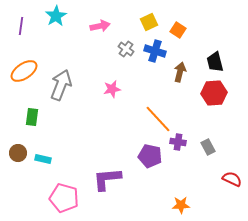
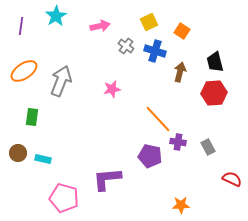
orange square: moved 4 px right, 1 px down
gray cross: moved 3 px up
gray arrow: moved 4 px up
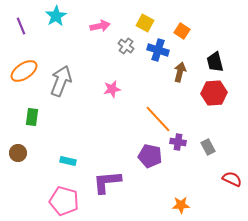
yellow square: moved 4 px left, 1 px down; rotated 36 degrees counterclockwise
purple line: rotated 30 degrees counterclockwise
blue cross: moved 3 px right, 1 px up
cyan rectangle: moved 25 px right, 2 px down
purple L-shape: moved 3 px down
pink pentagon: moved 3 px down
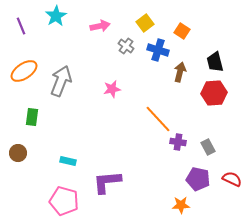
yellow square: rotated 24 degrees clockwise
purple pentagon: moved 48 px right, 23 px down
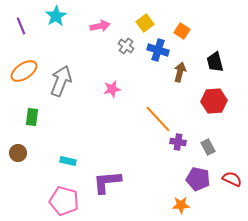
red hexagon: moved 8 px down
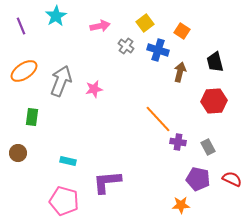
pink star: moved 18 px left
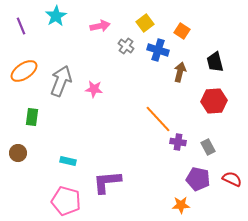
pink star: rotated 18 degrees clockwise
pink pentagon: moved 2 px right
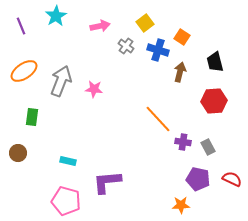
orange square: moved 6 px down
purple cross: moved 5 px right
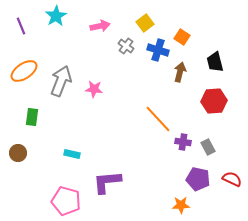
cyan rectangle: moved 4 px right, 7 px up
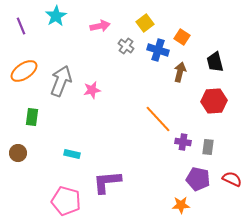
pink star: moved 2 px left, 1 px down; rotated 18 degrees counterclockwise
gray rectangle: rotated 35 degrees clockwise
